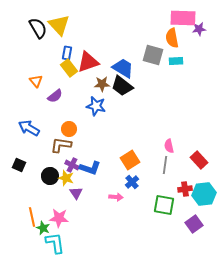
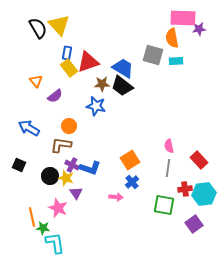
orange circle: moved 3 px up
gray line: moved 3 px right, 3 px down
pink star: moved 1 px left, 10 px up; rotated 18 degrees clockwise
green star: rotated 16 degrees counterclockwise
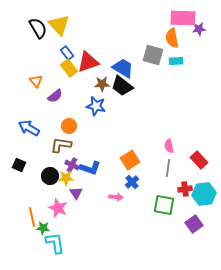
blue rectangle: rotated 48 degrees counterclockwise
yellow star: rotated 21 degrees counterclockwise
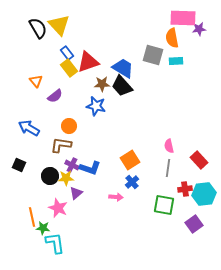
black trapezoid: rotated 10 degrees clockwise
purple triangle: rotated 24 degrees clockwise
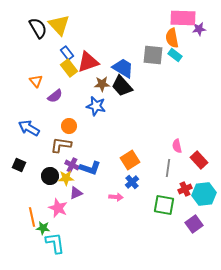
gray square: rotated 10 degrees counterclockwise
cyan rectangle: moved 1 px left, 6 px up; rotated 40 degrees clockwise
pink semicircle: moved 8 px right
red cross: rotated 16 degrees counterclockwise
purple triangle: rotated 16 degrees clockwise
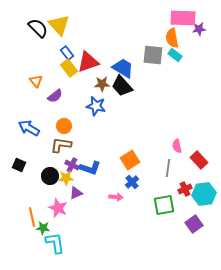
black semicircle: rotated 15 degrees counterclockwise
orange circle: moved 5 px left
green square: rotated 20 degrees counterclockwise
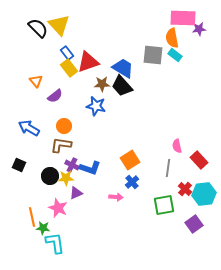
red cross: rotated 24 degrees counterclockwise
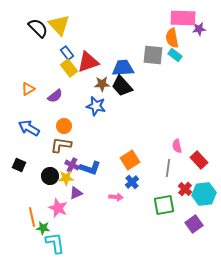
blue trapezoid: rotated 35 degrees counterclockwise
orange triangle: moved 8 px left, 8 px down; rotated 40 degrees clockwise
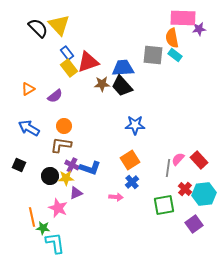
blue star: moved 39 px right, 19 px down; rotated 12 degrees counterclockwise
pink semicircle: moved 1 px right, 13 px down; rotated 56 degrees clockwise
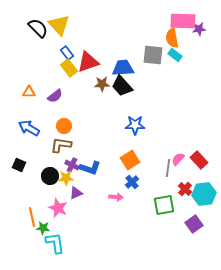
pink rectangle: moved 3 px down
orange triangle: moved 1 px right, 3 px down; rotated 32 degrees clockwise
